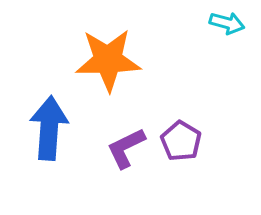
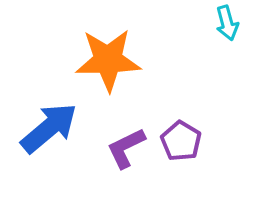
cyan arrow: rotated 60 degrees clockwise
blue arrow: rotated 46 degrees clockwise
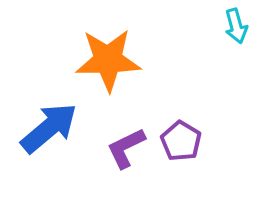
cyan arrow: moved 9 px right, 3 px down
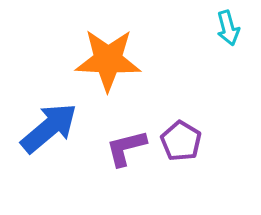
cyan arrow: moved 8 px left, 2 px down
orange star: rotated 4 degrees clockwise
purple L-shape: rotated 12 degrees clockwise
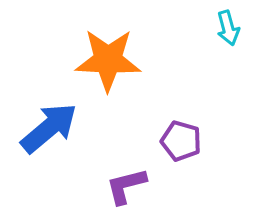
purple pentagon: rotated 15 degrees counterclockwise
purple L-shape: moved 38 px down
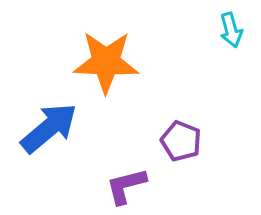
cyan arrow: moved 3 px right, 2 px down
orange star: moved 2 px left, 2 px down
purple pentagon: rotated 6 degrees clockwise
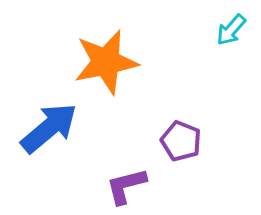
cyan arrow: rotated 56 degrees clockwise
orange star: rotated 14 degrees counterclockwise
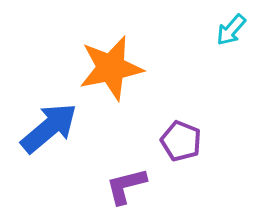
orange star: moved 5 px right, 6 px down
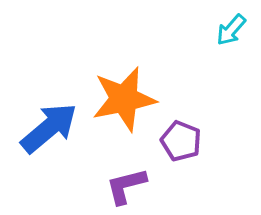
orange star: moved 13 px right, 31 px down
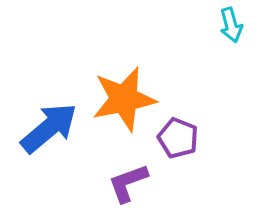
cyan arrow: moved 5 px up; rotated 56 degrees counterclockwise
purple pentagon: moved 3 px left, 3 px up
purple L-shape: moved 2 px right, 3 px up; rotated 6 degrees counterclockwise
